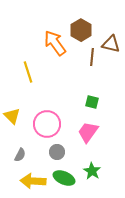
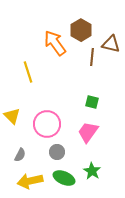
yellow arrow: moved 3 px left; rotated 15 degrees counterclockwise
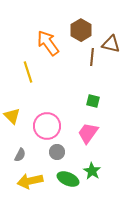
orange arrow: moved 7 px left
green square: moved 1 px right, 1 px up
pink circle: moved 2 px down
pink trapezoid: moved 1 px down
green ellipse: moved 4 px right, 1 px down
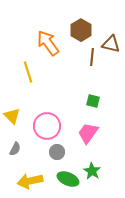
gray semicircle: moved 5 px left, 6 px up
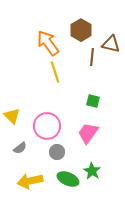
yellow line: moved 27 px right
gray semicircle: moved 5 px right, 1 px up; rotated 24 degrees clockwise
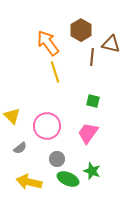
gray circle: moved 7 px down
green star: rotated 12 degrees counterclockwise
yellow arrow: moved 1 px left, 1 px down; rotated 25 degrees clockwise
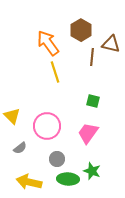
green ellipse: rotated 20 degrees counterclockwise
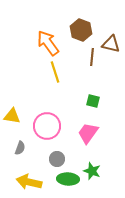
brown hexagon: rotated 10 degrees counterclockwise
yellow triangle: rotated 36 degrees counterclockwise
gray semicircle: rotated 32 degrees counterclockwise
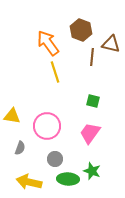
pink trapezoid: moved 2 px right
gray circle: moved 2 px left
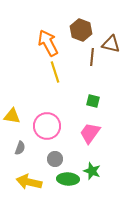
orange arrow: rotated 8 degrees clockwise
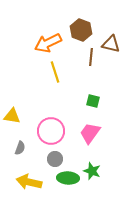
orange arrow: rotated 88 degrees counterclockwise
brown line: moved 1 px left
pink circle: moved 4 px right, 5 px down
green ellipse: moved 1 px up
